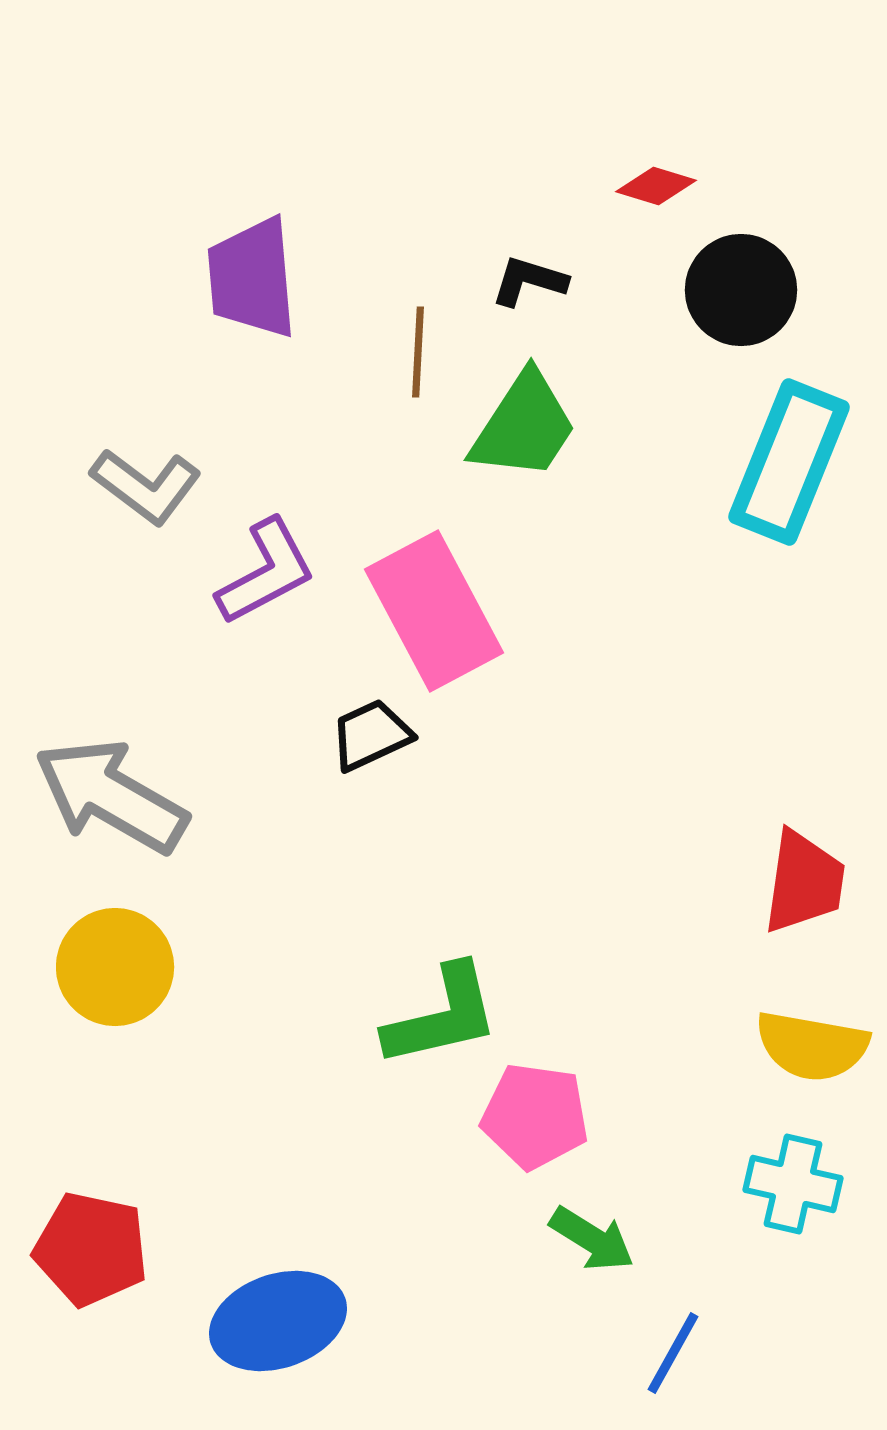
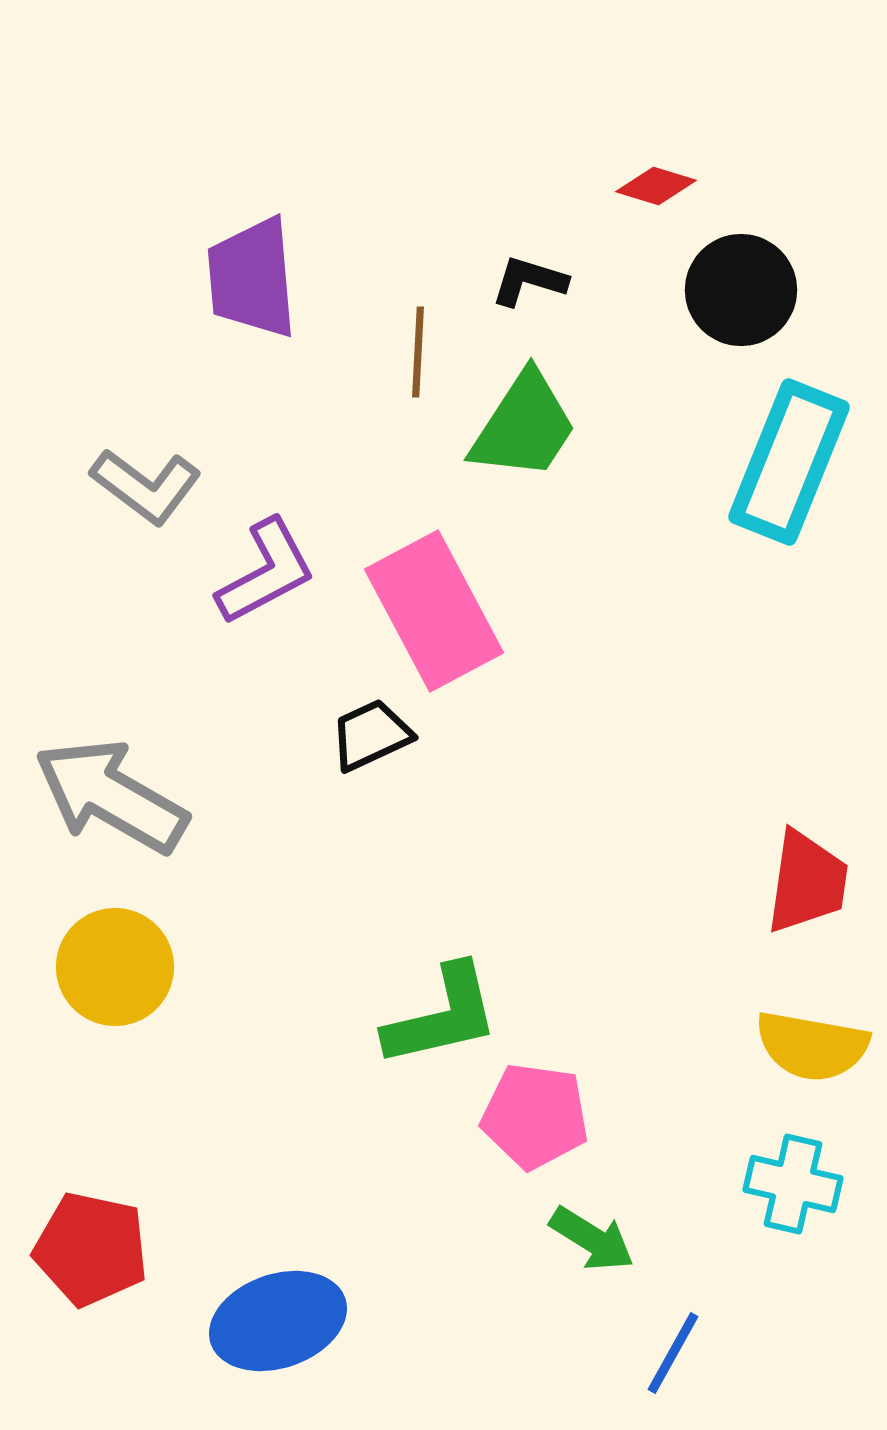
red trapezoid: moved 3 px right
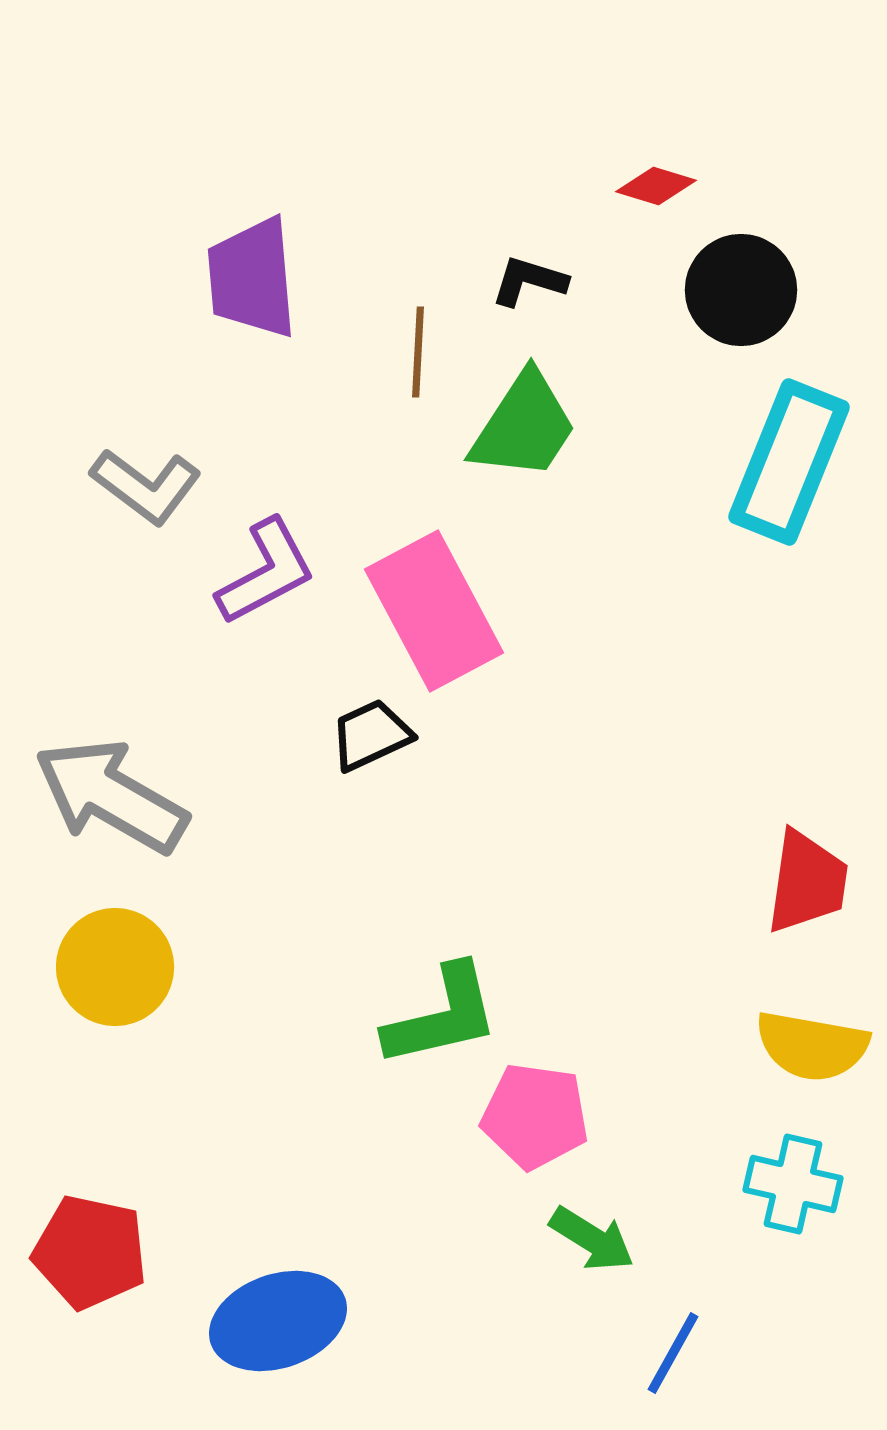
red pentagon: moved 1 px left, 3 px down
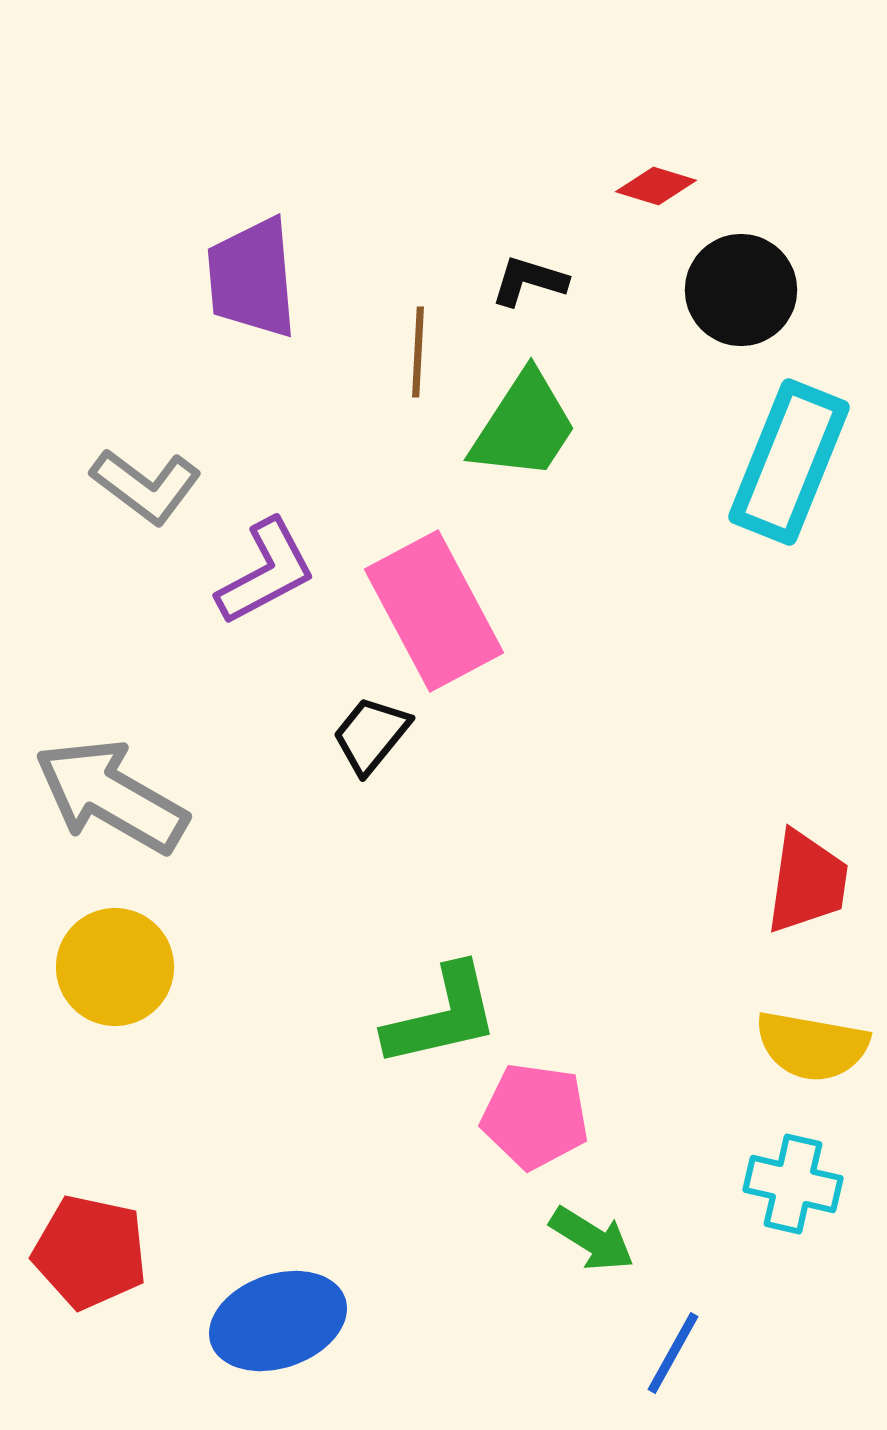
black trapezoid: rotated 26 degrees counterclockwise
